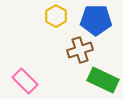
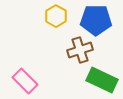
green rectangle: moved 1 px left
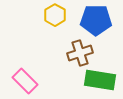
yellow hexagon: moved 1 px left, 1 px up
brown cross: moved 3 px down
green rectangle: moved 2 px left; rotated 16 degrees counterclockwise
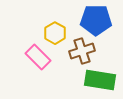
yellow hexagon: moved 18 px down
brown cross: moved 2 px right, 2 px up
pink rectangle: moved 13 px right, 24 px up
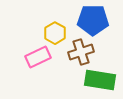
blue pentagon: moved 3 px left
brown cross: moved 1 px left, 1 px down
pink rectangle: rotated 70 degrees counterclockwise
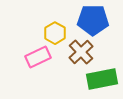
brown cross: rotated 25 degrees counterclockwise
green rectangle: moved 2 px right, 1 px up; rotated 20 degrees counterclockwise
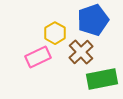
blue pentagon: rotated 20 degrees counterclockwise
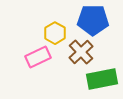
blue pentagon: rotated 20 degrees clockwise
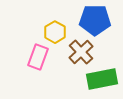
blue pentagon: moved 2 px right
yellow hexagon: moved 1 px up
pink rectangle: rotated 45 degrees counterclockwise
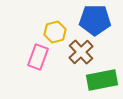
yellow hexagon: rotated 15 degrees clockwise
green rectangle: moved 1 px down
